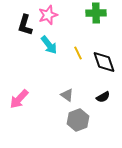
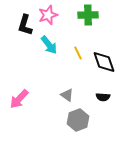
green cross: moved 8 px left, 2 px down
black semicircle: rotated 32 degrees clockwise
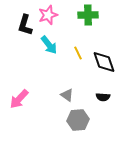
gray hexagon: rotated 15 degrees clockwise
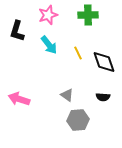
black L-shape: moved 8 px left, 6 px down
pink arrow: rotated 65 degrees clockwise
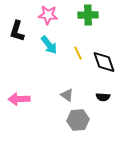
pink star: rotated 24 degrees clockwise
pink arrow: rotated 20 degrees counterclockwise
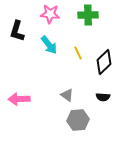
pink star: moved 2 px right, 1 px up
black diamond: rotated 65 degrees clockwise
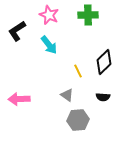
pink star: moved 1 px left, 1 px down; rotated 18 degrees clockwise
black L-shape: rotated 40 degrees clockwise
yellow line: moved 18 px down
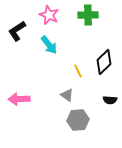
black semicircle: moved 7 px right, 3 px down
